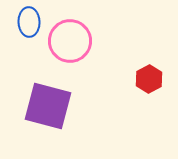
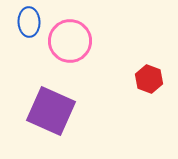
red hexagon: rotated 12 degrees counterclockwise
purple square: moved 3 px right, 5 px down; rotated 9 degrees clockwise
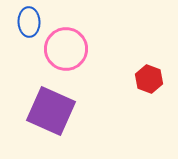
pink circle: moved 4 px left, 8 px down
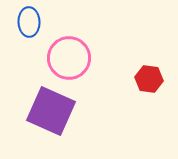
pink circle: moved 3 px right, 9 px down
red hexagon: rotated 12 degrees counterclockwise
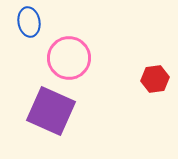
blue ellipse: rotated 8 degrees counterclockwise
red hexagon: moved 6 px right; rotated 16 degrees counterclockwise
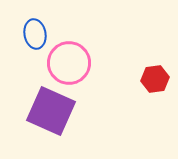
blue ellipse: moved 6 px right, 12 px down
pink circle: moved 5 px down
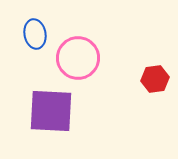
pink circle: moved 9 px right, 5 px up
purple square: rotated 21 degrees counterclockwise
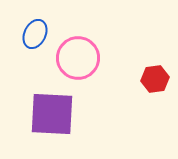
blue ellipse: rotated 36 degrees clockwise
purple square: moved 1 px right, 3 px down
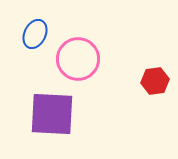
pink circle: moved 1 px down
red hexagon: moved 2 px down
